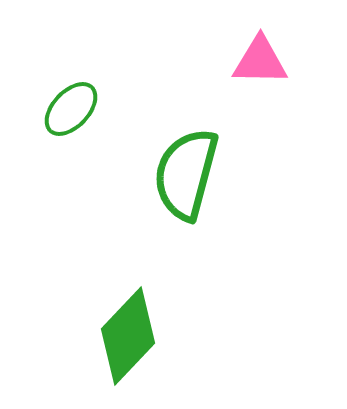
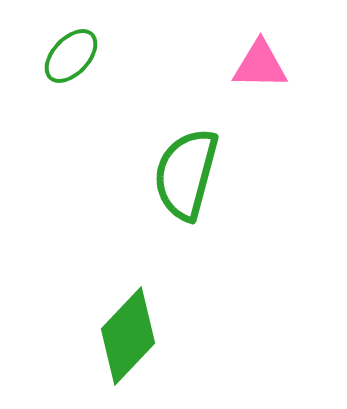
pink triangle: moved 4 px down
green ellipse: moved 53 px up
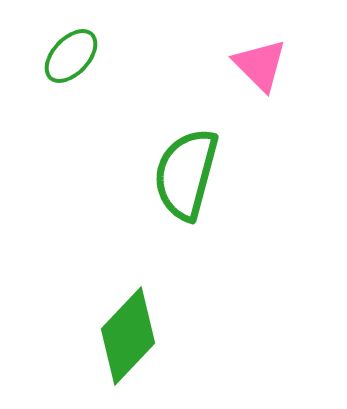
pink triangle: rotated 44 degrees clockwise
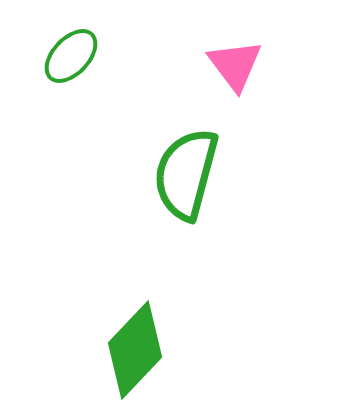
pink triangle: moved 25 px left; rotated 8 degrees clockwise
green diamond: moved 7 px right, 14 px down
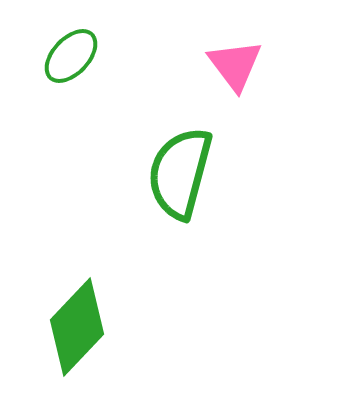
green semicircle: moved 6 px left, 1 px up
green diamond: moved 58 px left, 23 px up
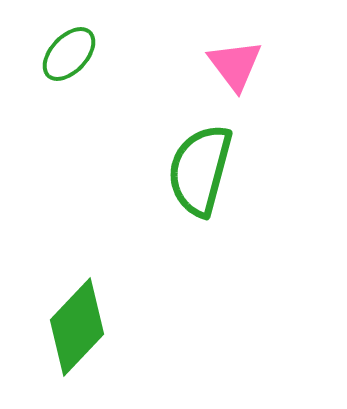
green ellipse: moved 2 px left, 2 px up
green semicircle: moved 20 px right, 3 px up
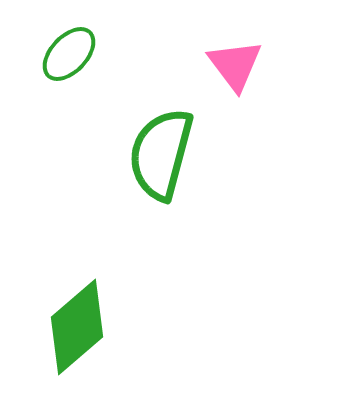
green semicircle: moved 39 px left, 16 px up
green diamond: rotated 6 degrees clockwise
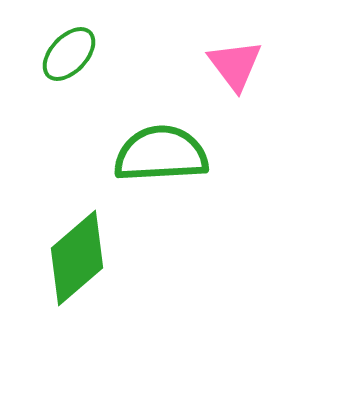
green semicircle: rotated 72 degrees clockwise
green diamond: moved 69 px up
